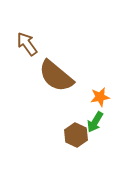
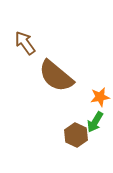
brown arrow: moved 2 px left, 1 px up
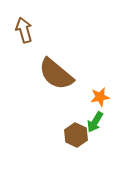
brown arrow: moved 1 px left, 13 px up; rotated 20 degrees clockwise
brown semicircle: moved 2 px up
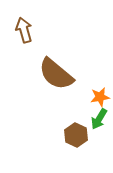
green arrow: moved 4 px right, 3 px up
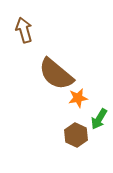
orange star: moved 22 px left, 1 px down
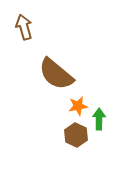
brown arrow: moved 3 px up
orange star: moved 8 px down
green arrow: rotated 150 degrees clockwise
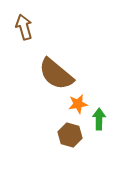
orange star: moved 2 px up
brown hexagon: moved 6 px left; rotated 10 degrees counterclockwise
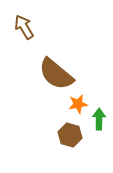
brown arrow: rotated 15 degrees counterclockwise
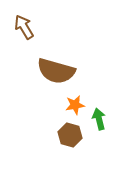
brown semicircle: moved 3 px up; rotated 24 degrees counterclockwise
orange star: moved 3 px left, 1 px down
green arrow: rotated 15 degrees counterclockwise
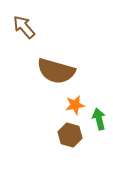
brown arrow: rotated 10 degrees counterclockwise
